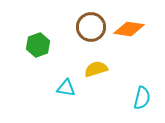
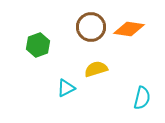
cyan triangle: rotated 36 degrees counterclockwise
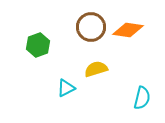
orange diamond: moved 1 px left, 1 px down
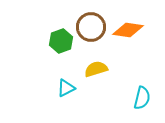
green hexagon: moved 23 px right, 4 px up
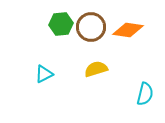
green hexagon: moved 17 px up; rotated 15 degrees clockwise
cyan triangle: moved 22 px left, 14 px up
cyan semicircle: moved 3 px right, 4 px up
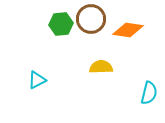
brown circle: moved 8 px up
yellow semicircle: moved 5 px right, 2 px up; rotated 15 degrees clockwise
cyan triangle: moved 7 px left, 6 px down
cyan semicircle: moved 4 px right, 1 px up
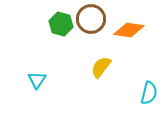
green hexagon: rotated 20 degrees clockwise
orange diamond: moved 1 px right
yellow semicircle: rotated 50 degrees counterclockwise
cyan triangle: rotated 30 degrees counterclockwise
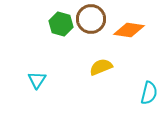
yellow semicircle: rotated 30 degrees clockwise
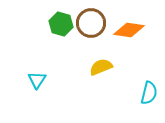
brown circle: moved 4 px down
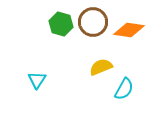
brown circle: moved 2 px right, 1 px up
cyan semicircle: moved 25 px left, 4 px up; rotated 15 degrees clockwise
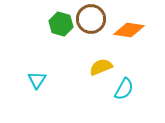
brown circle: moved 2 px left, 3 px up
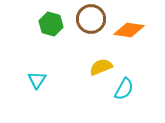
green hexagon: moved 10 px left
